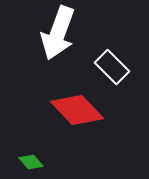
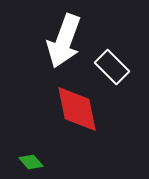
white arrow: moved 6 px right, 8 px down
red diamond: moved 1 px up; rotated 32 degrees clockwise
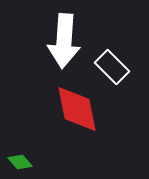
white arrow: rotated 16 degrees counterclockwise
green diamond: moved 11 px left
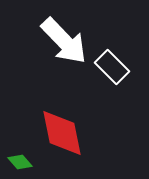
white arrow: rotated 48 degrees counterclockwise
red diamond: moved 15 px left, 24 px down
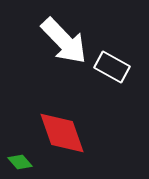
white rectangle: rotated 16 degrees counterclockwise
red diamond: rotated 8 degrees counterclockwise
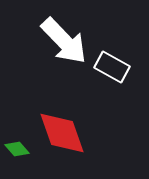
green diamond: moved 3 px left, 13 px up
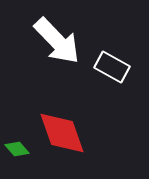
white arrow: moved 7 px left
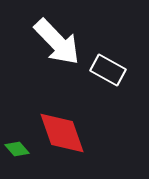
white arrow: moved 1 px down
white rectangle: moved 4 px left, 3 px down
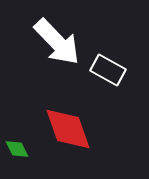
red diamond: moved 6 px right, 4 px up
green diamond: rotated 15 degrees clockwise
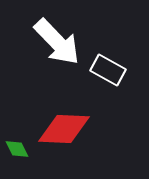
red diamond: moved 4 px left; rotated 68 degrees counterclockwise
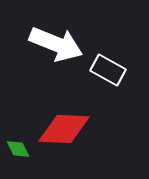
white arrow: moved 1 px left, 2 px down; rotated 24 degrees counterclockwise
green diamond: moved 1 px right
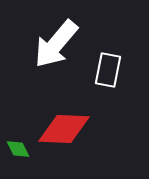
white arrow: rotated 108 degrees clockwise
white rectangle: rotated 72 degrees clockwise
